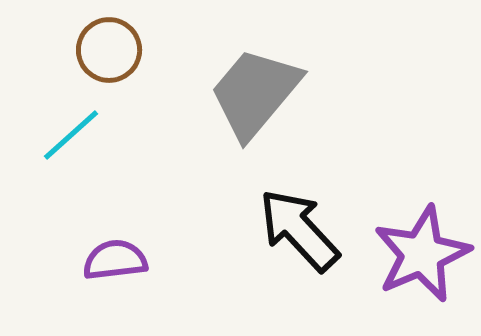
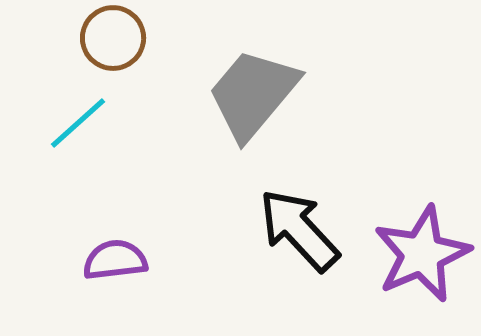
brown circle: moved 4 px right, 12 px up
gray trapezoid: moved 2 px left, 1 px down
cyan line: moved 7 px right, 12 px up
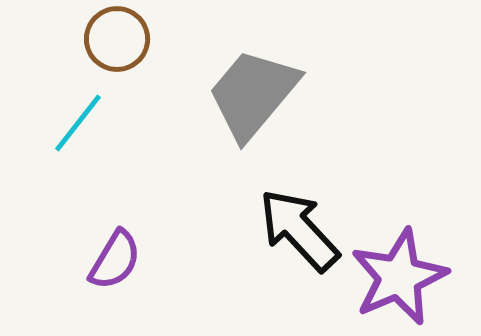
brown circle: moved 4 px right, 1 px down
cyan line: rotated 10 degrees counterclockwise
purple star: moved 23 px left, 23 px down
purple semicircle: rotated 128 degrees clockwise
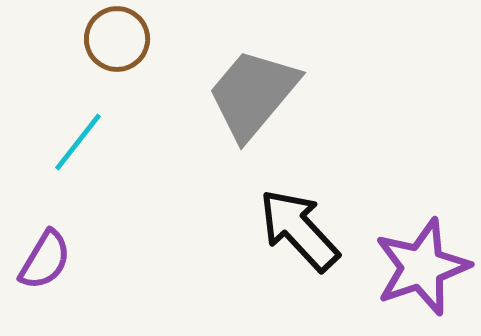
cyan line: moved 19 px down
purple semicircle: moved 70 px left
purple star: moved 23 px right, 10 px up; rotated 4 degrees clockwise
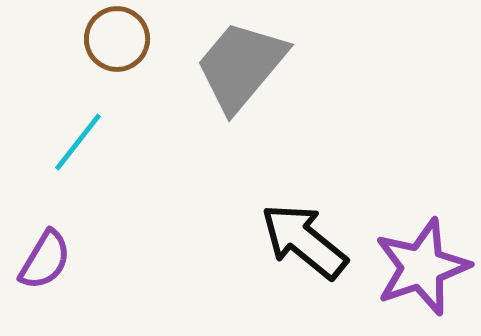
gray trapezoid: moved 12 px left, 28 px up
black arrow: moved 5 px right, 11 px down; rotated 8 degrees counterclockwise
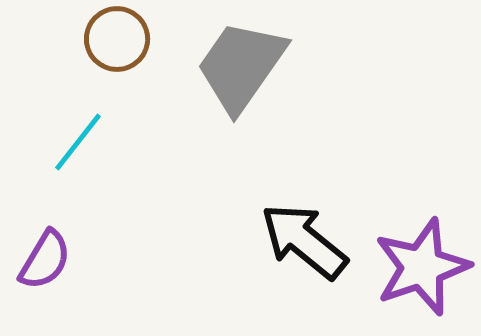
gray trapezoid: rotated 5 degrees counterclockwise
